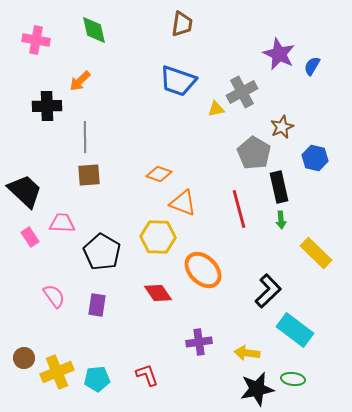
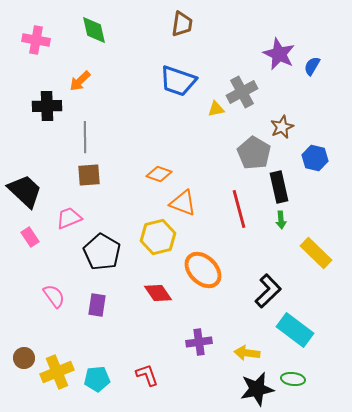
pink trapezoid: moved 7 px right, 5 px up; rotated 24 degrees counterclockwise
yellow hexagon: rotated 16 degrees counterclockwise
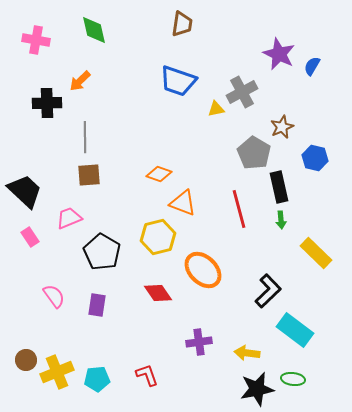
black cross: moved 3 px up
brown circle: moved 2 px right, 2 px down
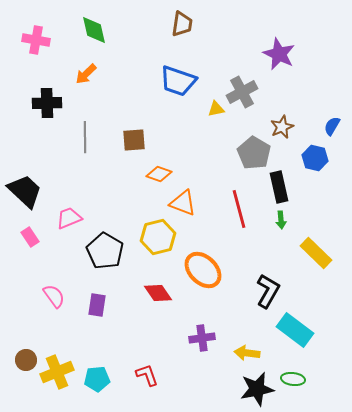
blue semicircle: moved 20 px right, 60 px down
orange arrow: moved 6 px right, 7 px up
brown square: moved 45 px right, 35 px up
black pentagon: moved 3 px right, 1 px up
black L-shape: rotated 16 degrees counterclockwise
purple cross: moved 3 px right, 4 px up
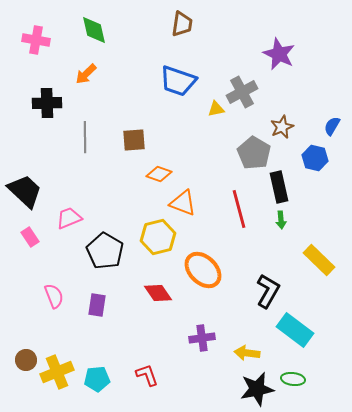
yellow rectangle: moved 3 px right, 7 px down
pink semicircle: rotated 15 degrees clockwise
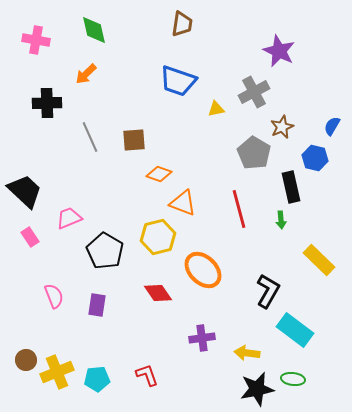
purple star: moved 3 px up
gray cross: moved 12 px right
gray line: moved 5 px right; rotated 24 degrees counterclockwise
black rectangle: moved 12 px right
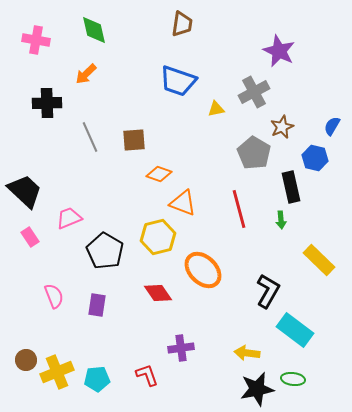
purple cross: moved 21 px left, 10 px down
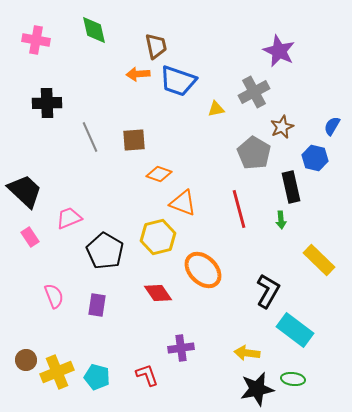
brown trapezoid: moved 26 px left, 22 px down; rotated 20 degrees counterclockwise
orange arrow: moved 52 px right; rotated 40 degrees clockwise
cyan pentagon: moved 2 px up; rotated 20 degrees clockwise
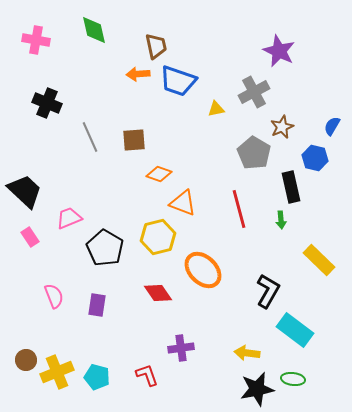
black cross: rotated 24 degrees clockwise
black pentagon: moved 3 px up
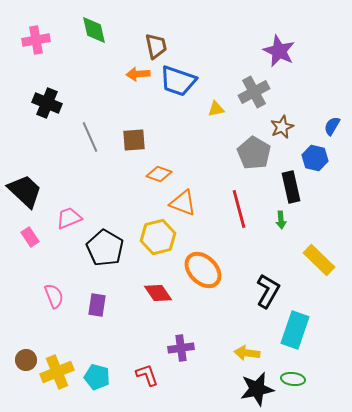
pink cross: rotated 20 degrees counterclockwise
cyan rectangle: rotated 72 degrees clockwise
